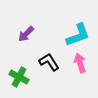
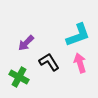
purple arrow: moved 9 px down
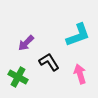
pink arrow: moved 11 px down
green cross: moved 1 px left
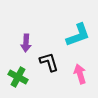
purple arrow: rotated 42 degrees counterclockwise
black L-shape: rotated 15 degrees clockwise
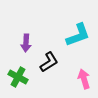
black L-shape: rotated 75 degrees clockwise
pink arrow: moved 4 px right, 5 px down
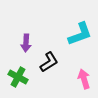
cyan L-shape: moved 2 px right, 1 px up
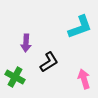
cyan L-shape: moved 7 px up
green cross: moved 3 px left
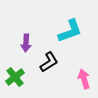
cyan L-shape: moved 10 px left, 4 px down
green cross: rotated 24 degrees clockwise
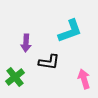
black L-shape: rotated 40 degrees clockwise
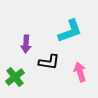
purple arrow: moved 1 px down
pink arrow: moved 4 px left, 7 px up
